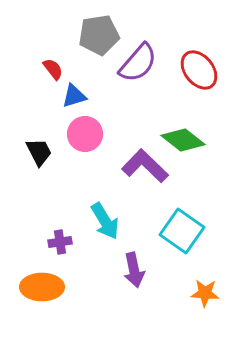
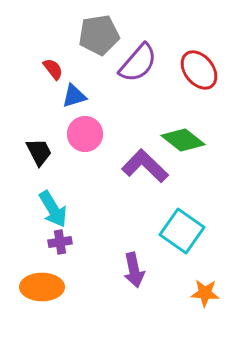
cyan arrow: moved 52 px left, 12 px up
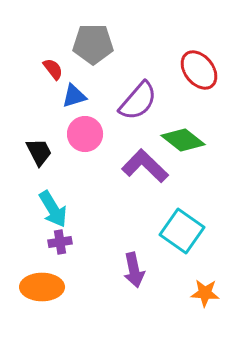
gray pentagon: moved 6 px left, 9 px down; rotated 9 degrees clockwise
purple semicircle: moved 38 px down
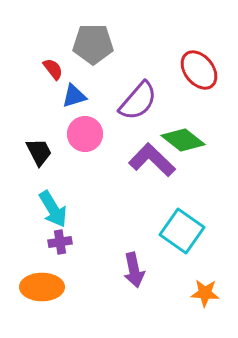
purple L-shape: moved 7 px right, 6 px up
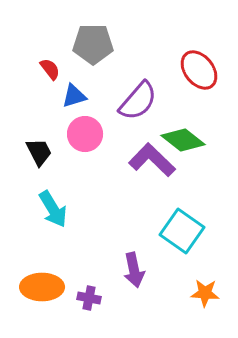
red semicircle: moved 3 px left
purple cross: moved 29 px right, 56 px down; rotated 20 degrees clockwise
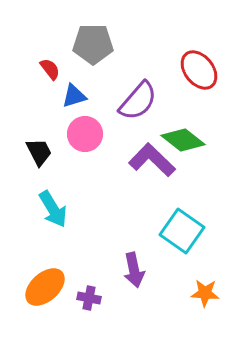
orange ellipse: moved 3 px right; rotated 42 degrees counterclockwise
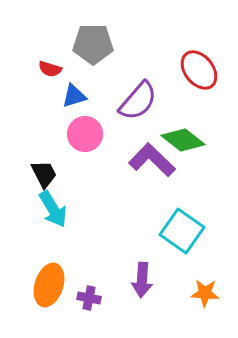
red semicircle: rotated 145 degrees clockwise
black trapezoid: moved 5 px right, 22 px down
purple arrow: moved 8 px right, 10 px down; rotated 16 degrees clockwise
orange ellipse: moved 4 px right, 2 px up; rotated 30 degrees counterclockwise
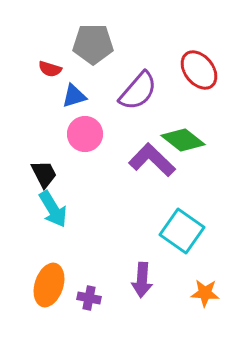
purple semicircle: moved 10 px up
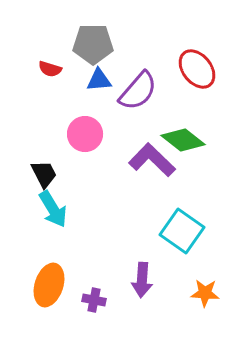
red ellipse: moved 2 px left, 1 px up
blue triangle: moved 25 px right, 16 px up; rotated 12 degrees clockwise
purple cross: moved 5 px right, 2 px down
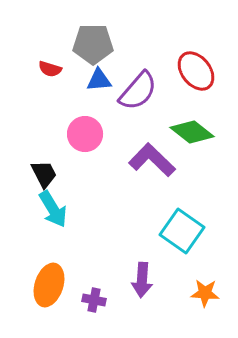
red ellipse: moved 1 px left, 2 px down
green diamond: moved 9 px right, 8 px up
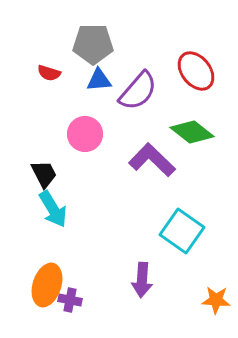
red semicircle: moved 1 px left, 4 px down
orange ellipse: moved 2 px left
orange star: moved 11 px right, 7 px down
purple cross: moved 24 px left
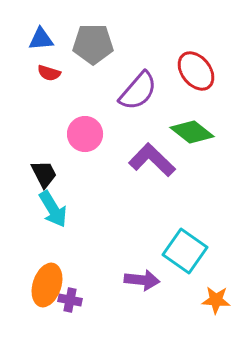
blue triangle: moved 58 px left, 41 px up
cyan square: moved 3 px right, 20 px down
purple arrow: rotated 88 degrees counterclockwise
